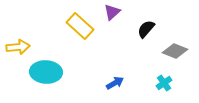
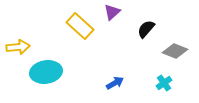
cyan ellipse: rotated 12 degrees counterclockwise
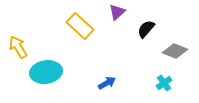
purple triangle: moved 5 px right
yellow arrow: rotated 115 degrees counterclockwise
blue arrow: moved 8 px left
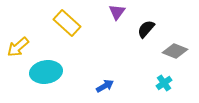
purple triangle: rotated 12 degrees counterclockwise
yellow rectangle: moved 13 px left, 3 px up
yellow arrow: rotated 100 degrees counterclockwise
blue arrow: moved 2 px left, 3 px down
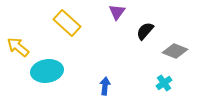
black semicircle: moved 1 px left, 2 px down
yellow arrow: rotated 80 degrees clockwise
cyan ellipse: moved 1 px right, 1 px up
blue arrow: rotated 54 degrees counterclockwise
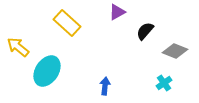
purple triangle: rotated 24 degrees clockwise
cyan ellipse: rotated 48 degrees counterclockwise
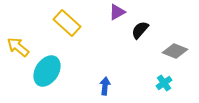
black semicircle: moved 5 px left, 1 px up
